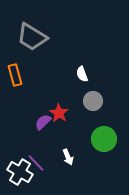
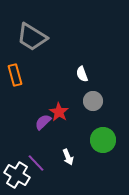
red star: moved 1 px up
green circle: moved 1 px left, 1 px down
white cross: moved 3 px left, 3 px down
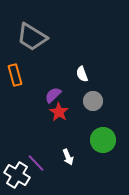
purple semicircle: moved 10 px right, 27 px up
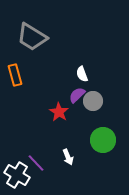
purple semicircle: moved 24 px right
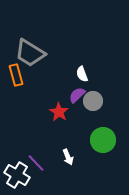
gray trapezoid: moved 2 px left, 16 px down
orange rectangle: moved 1 px right
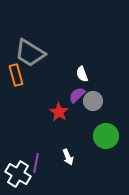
green circle: moved 3 px right, 4 px up
purple line: rotated 54 degrees clockwise
white cross: moved 1 px right, 1 px up
